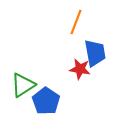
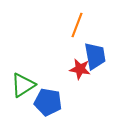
orange line: moved 1 px right, 3 px down
blue trapezoid: moved 3 px down
blue pentagon: moved 2 px right, 1 px down; rotated 24 degrees counterclockwise
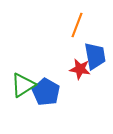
blue pentagon: moved 2 px left, 10 px up; rotated 20 degrees clockwise
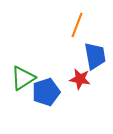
red star: moved 10 px down
green triangle: moved 7 px up
blue pentagon: rotated 24 degrees clockwise
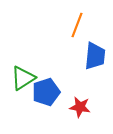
blue trapezoid: rotated 16 degrees clockwise
red star: moved 28 px down
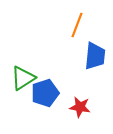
blue pentagon: moved 1 px left, 1 px down
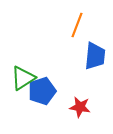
blue pentagon: moved 3 px left, 2 px up
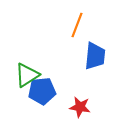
green triangle: moved 4 px right, 3 px up
blue pentagon: rotated 12 degrees clockwise
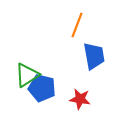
blue trapezoid: moved 1 px left; rotated 16 degrees counterclockwise
blue pentagon: moved 3 px up; rotated 20 degrees clockwise
red star: moved 8 px up
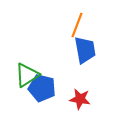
blue trapezoid: moved 9 px left, 6 px up
